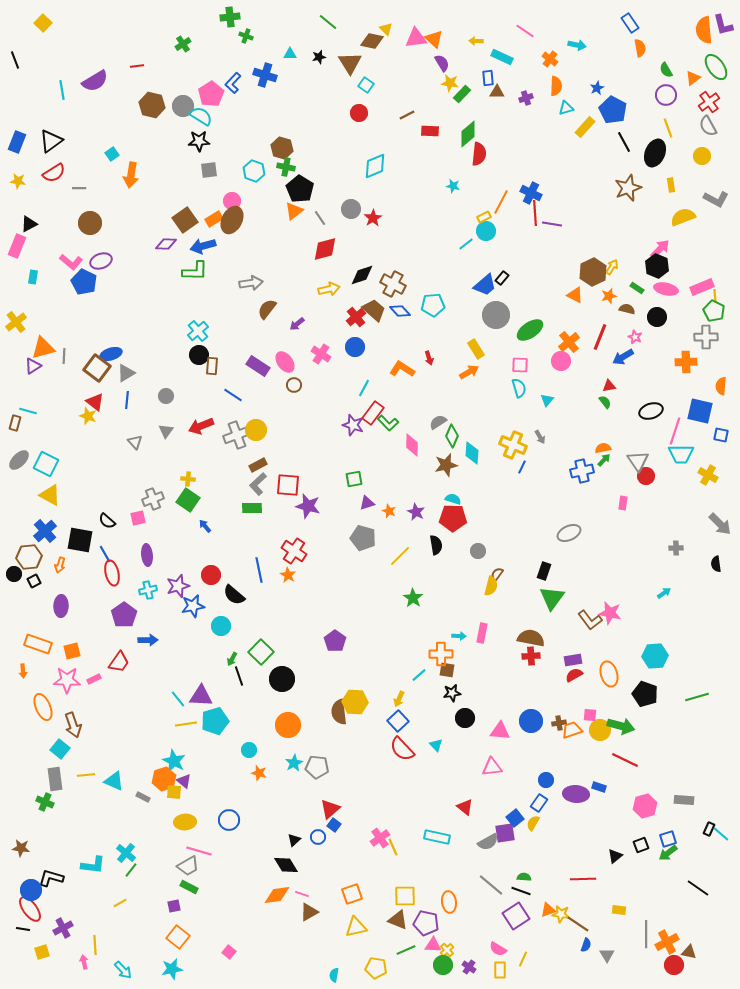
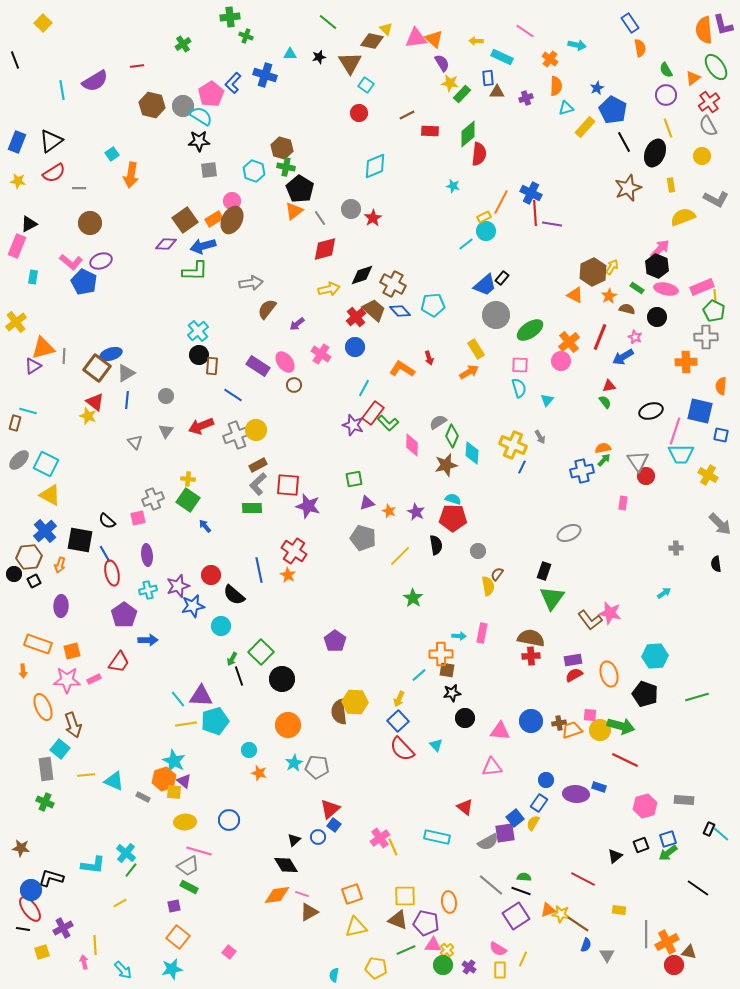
orange star at (609, 296): rotated 14 degrees counterclockwise
yellow semicircle at (491, 586): moved 3 px left; rotated 24 degrees counterclockwise
gray rectangle at (55, 779): moved 9 px left, 10 px up
red line at (583, 879): rotated 30 degrees clockwise
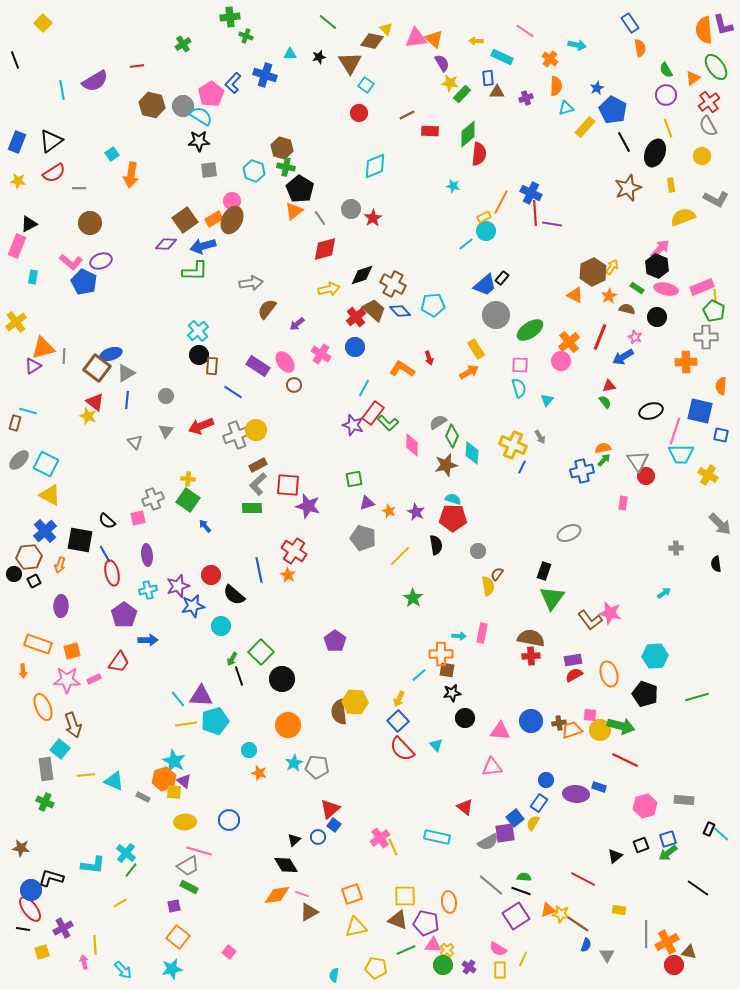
blue line at (233, 395): moved 3 px up
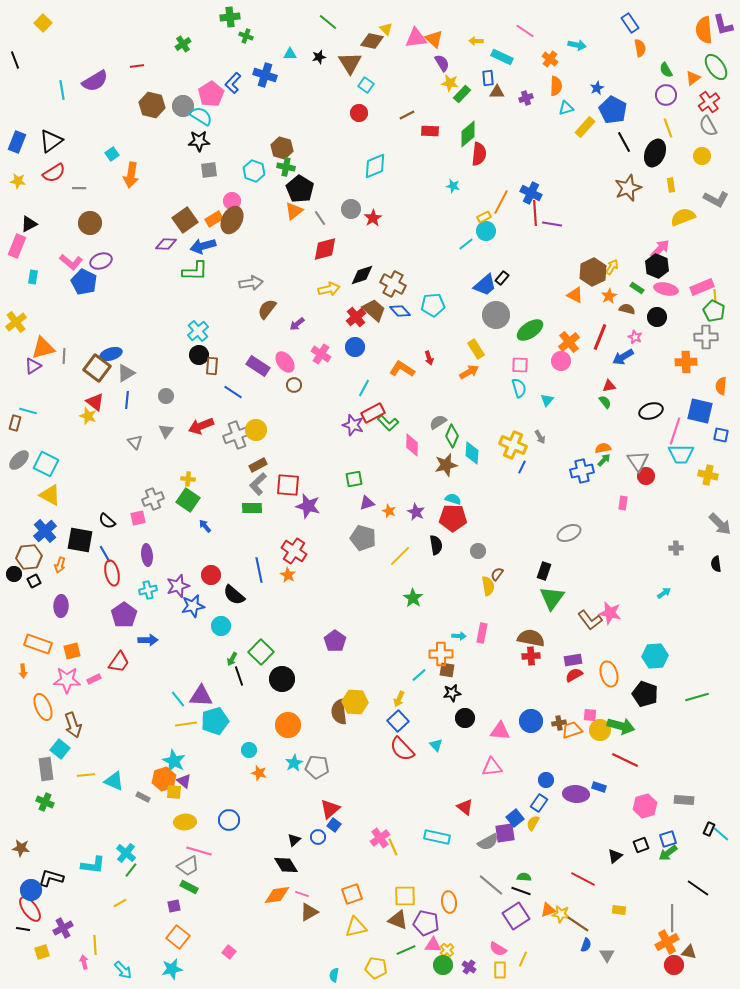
red rectangle at (373, 413): rotated 25 degrees clockwise
yellow cross at (708, 475): rotated 18 degrees counterclockwise
gray line at (646, 934): moved 26 px right, 16 px up
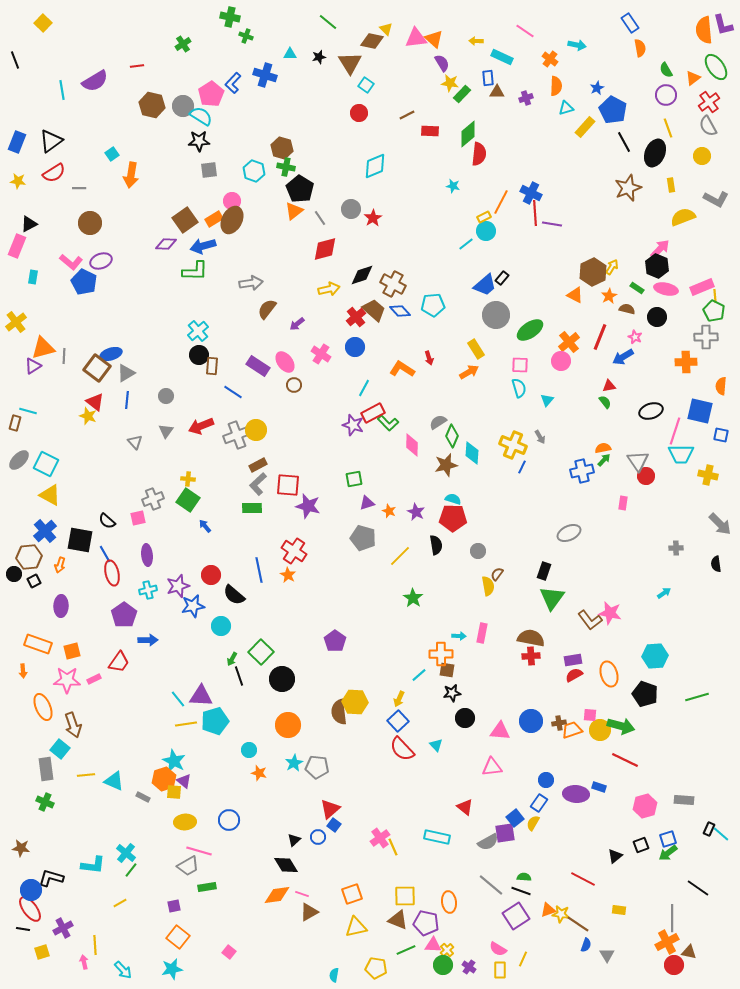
green cross at (230, 17): rotated 18 degrees clockwise
green rectangle at (189, 887): moved 18 px right; rotated 36 degrees counterclockwise
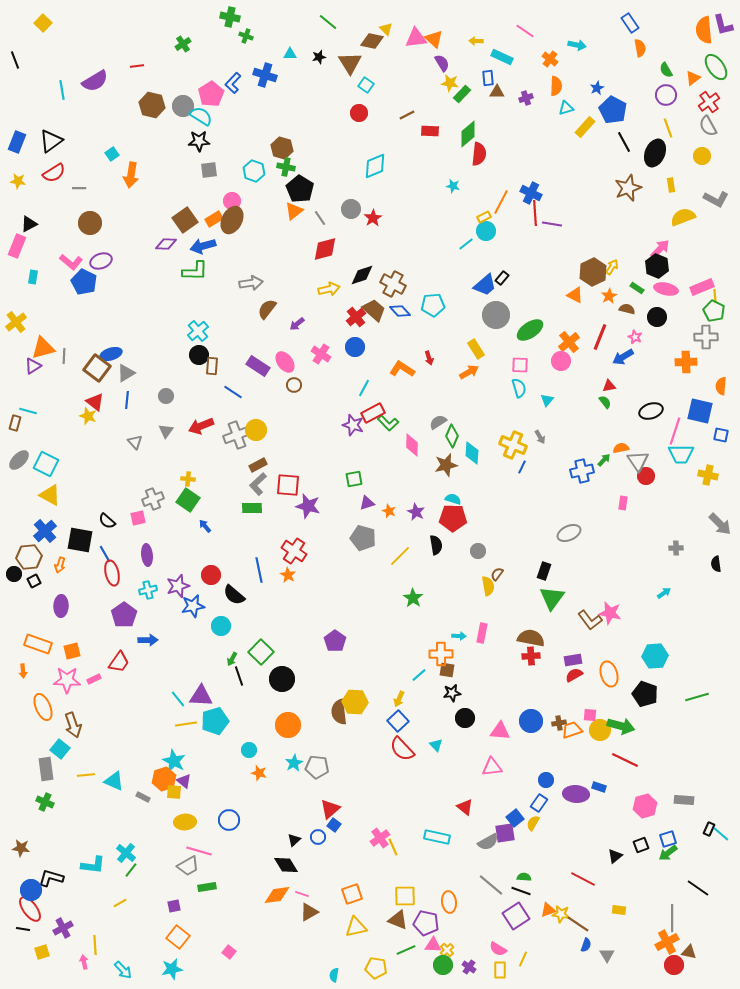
orange semicircle at (603, 448): moved 18 px right
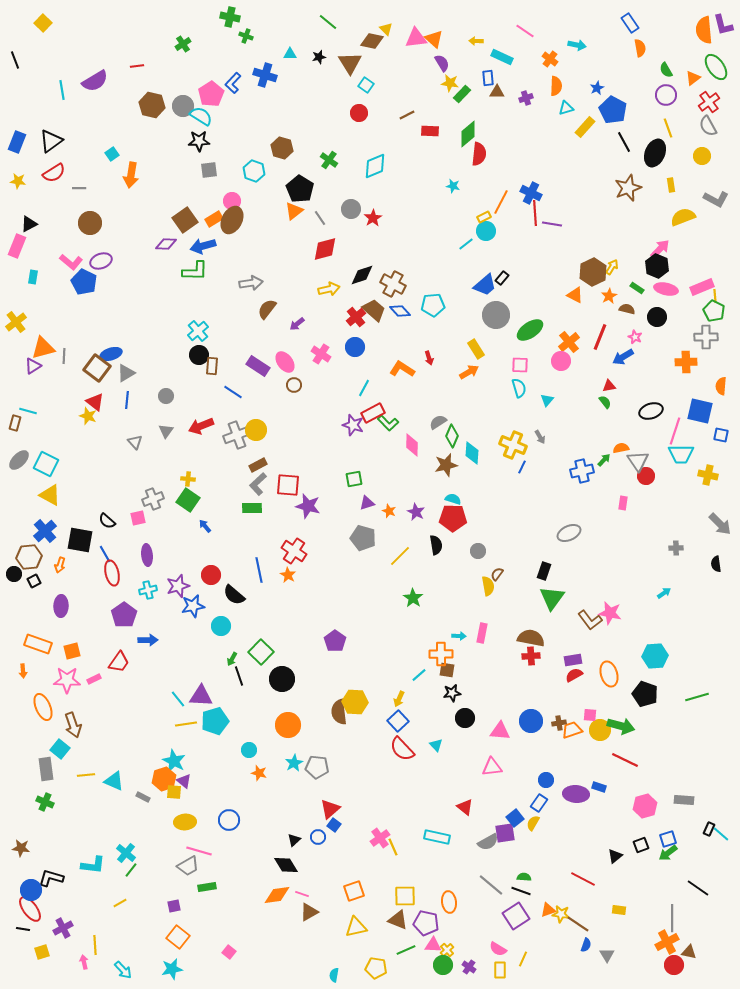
green cross at (286, 167): moved 43 px right, 7 px up; rotated 24 degrees clockwise
orange square at (352, 894): moved 2 px right, 3 px up
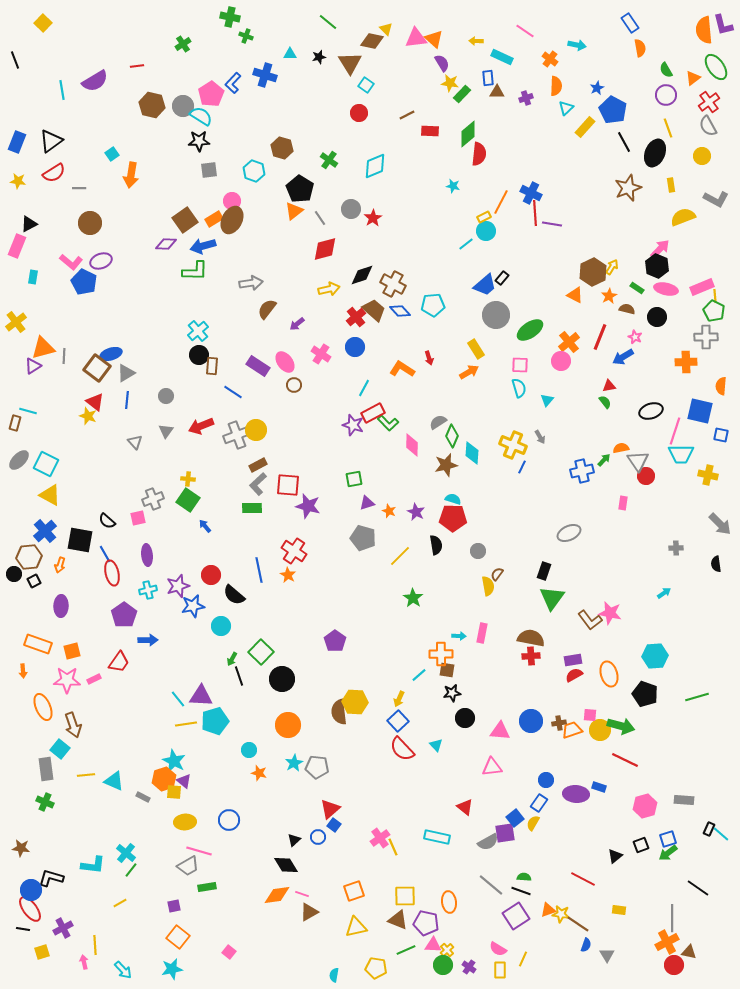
cyan triangle at (566, 108): rotated 28 degrees counterclockwise
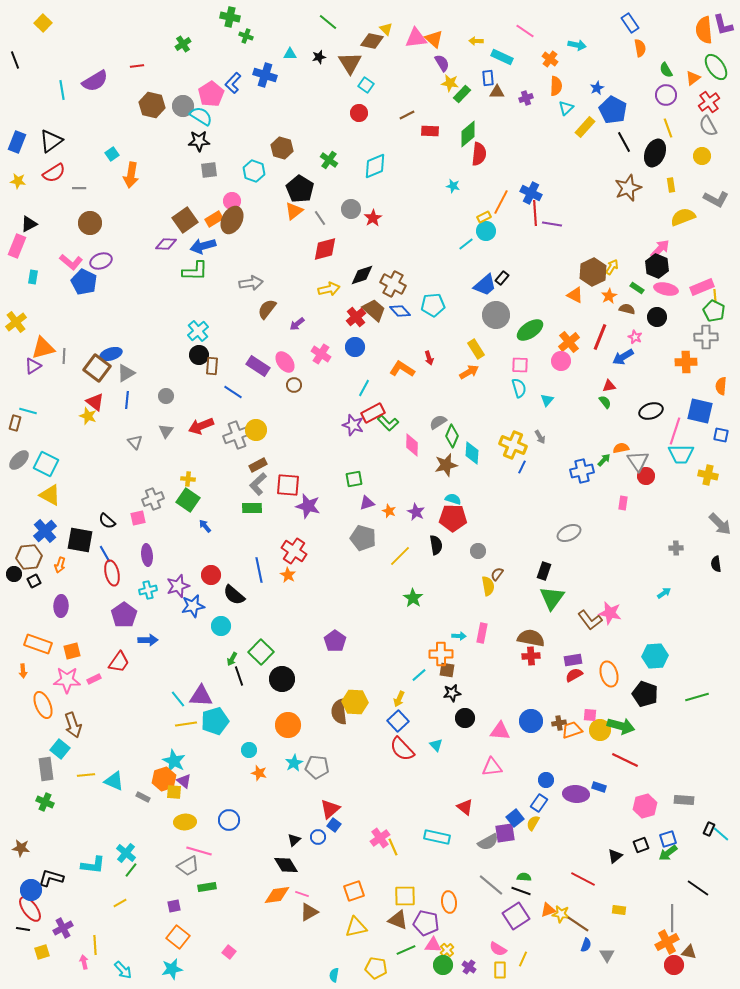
orange ellipse at (43, 707): moved 2 px up
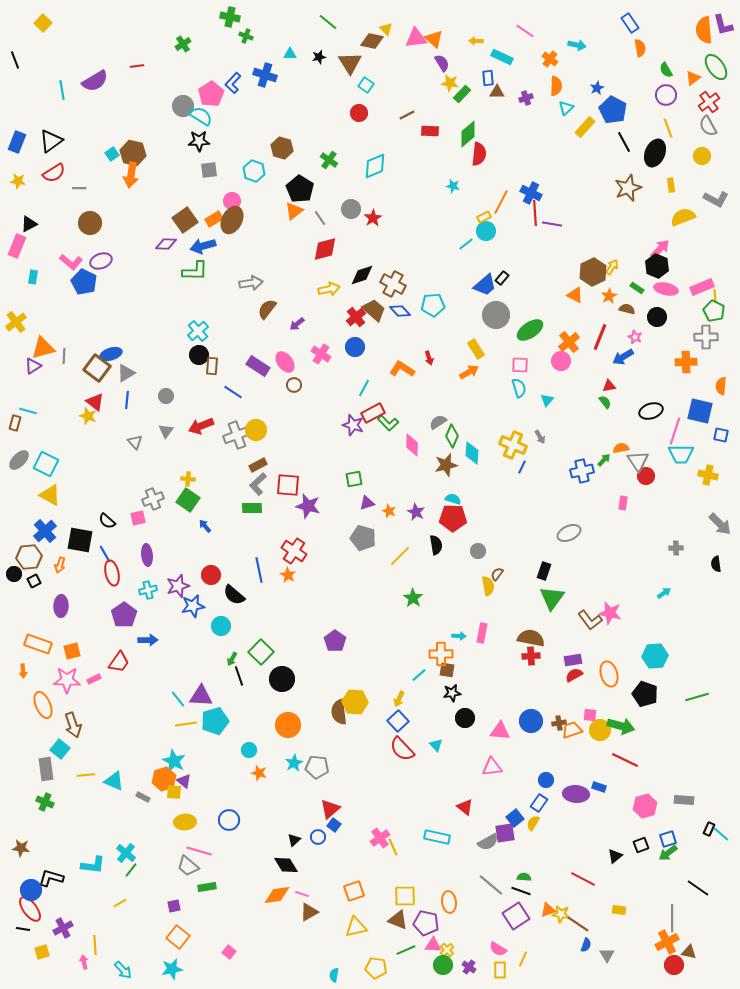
brown hexagon at (152, 105): moved 19 px left, 48 px down
gray trapezoid at (188, 866): rotated 70 degrees clockwise
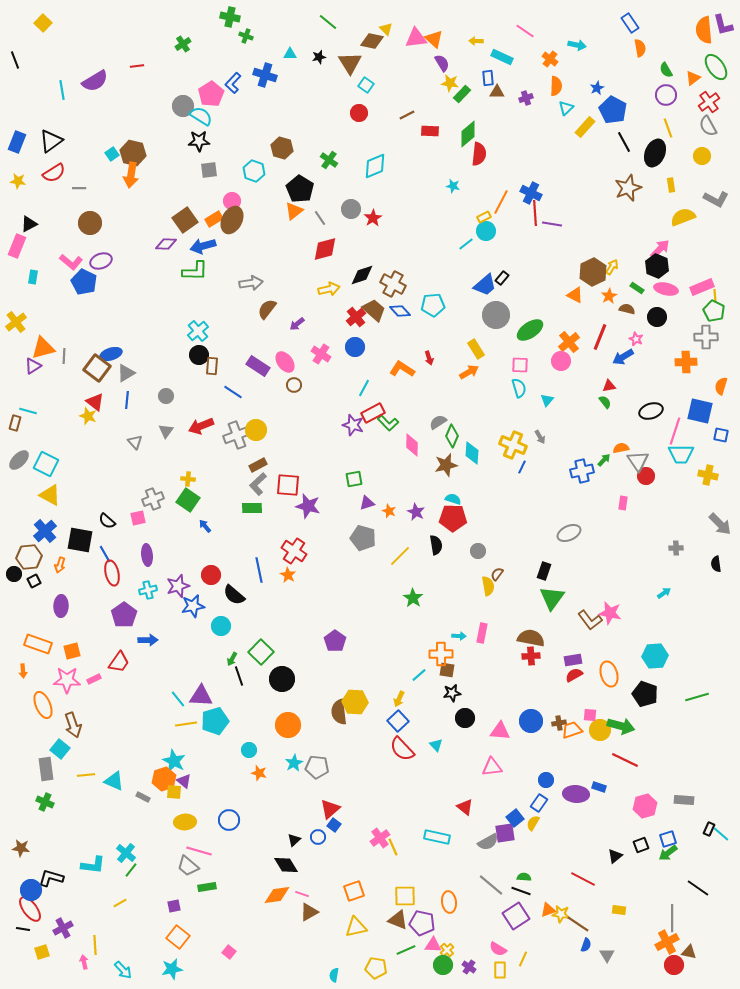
pink star at (635, 337): moved 1 px right, 2 px down
orange semicircle at (721, 386): rotated 12 degrees clockwise
purple pentagon at (426, 923): moved 4 px left
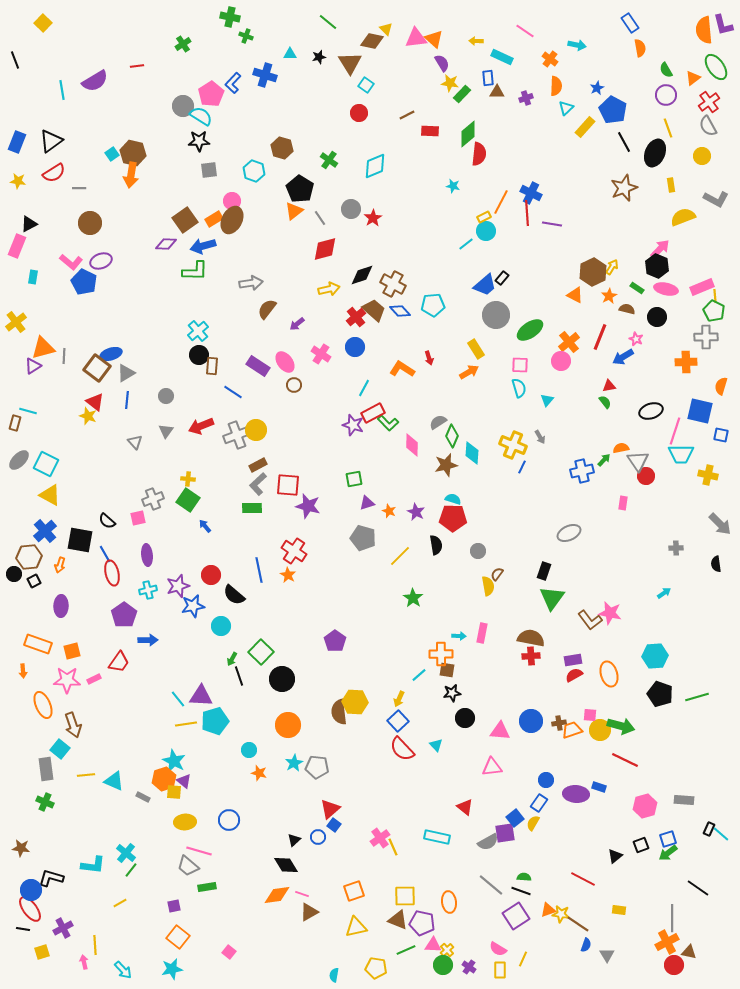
brown star at (628, 188): moved 4 px left
red line at (535, 213): moved 8 px left
black pentagon at (645, 694): moved 15 px right
